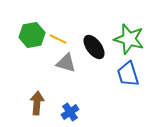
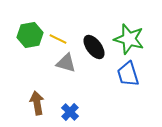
green hexagon: moved 2 px left
brown arrow: rotated 15 degrees counterclockwise
blue cross: rotated 12 degrees counterclockwise
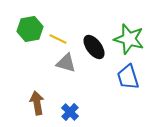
green hexagon: moved 6 px up
blue trapezoid: moved 3 px down
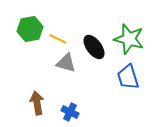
blue cross: rotated 18 degrees counterclockwise
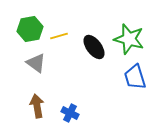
yellow line: moved 1 px right, 3 px up; rotated 42 degrees counterclockwise
gray triangle: moved 30 px left; rotated 20 degrees clockwise
blue trapezoid: moved 7 px right
brown arrow: moved 3 px down
blue cross: moved 1 px down
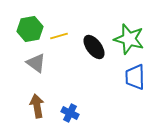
blue trapezoid: rotated 16 degrees clockwise
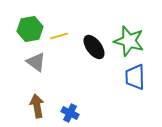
green star: moved 2 px down
gray triangle: moved 1 px up
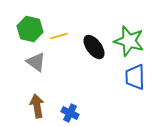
green hexagon: rotated 25 degrees clockwise
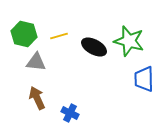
green hexagon: moved 6 px left, 5 px down
black ellipse: rotated 25 degrees counterclockwise
gray triangle: rotated 30 degrees counterclockwise
blue trapezoid: moved 9 px right, 2 px down
brown arrow: moved 8 px up; rotated 15 degrees counterclockwise
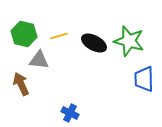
black ellipse: moved 4 px up
gray triangle: moved 3 px right, 2 px up
brown arrow: moved 16 px left, 14 px up
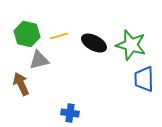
green hexagon: moved 3 px right
green star: moved 2 px right, 4 px down
gray triangle: rotated 20 degrees counterclockwise
blue cross: rotated 18 degrees counterclockwise
